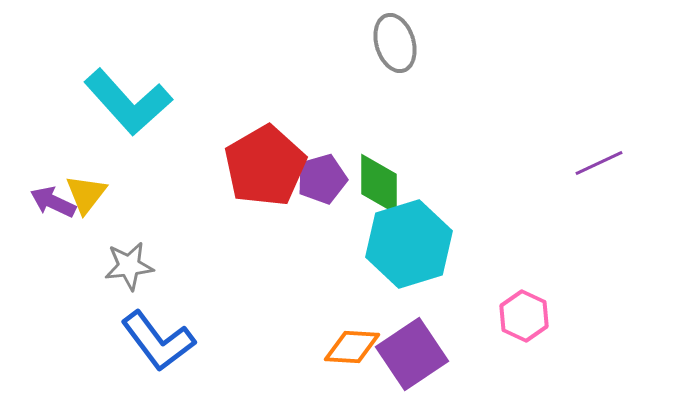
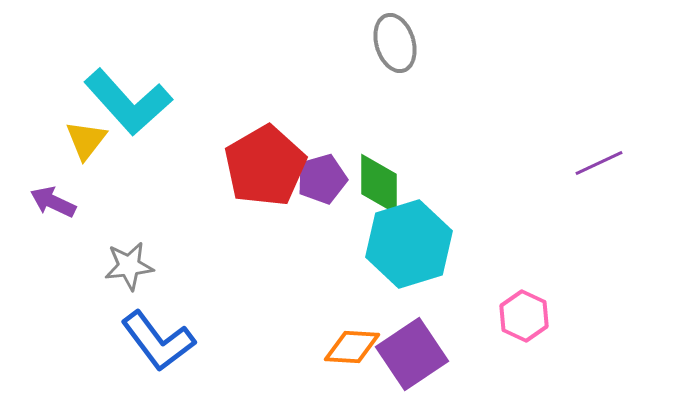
yellow triangle: moved 54 px up
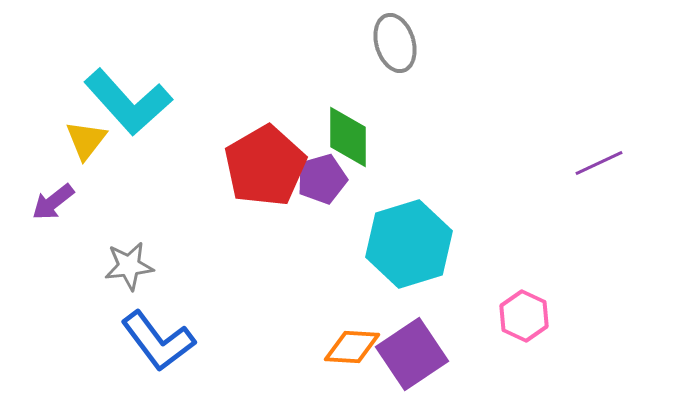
green diamond: moved 31 px left, 47 px up
purple arrow: rotated 63 degrees counterclockwise
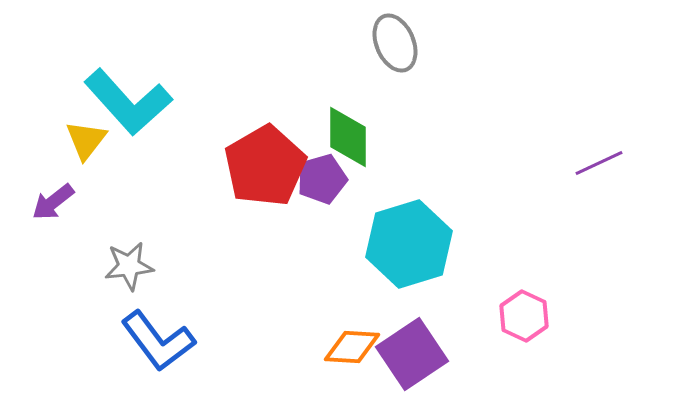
gray ellipse: rotated 6 degrees counterclockwise
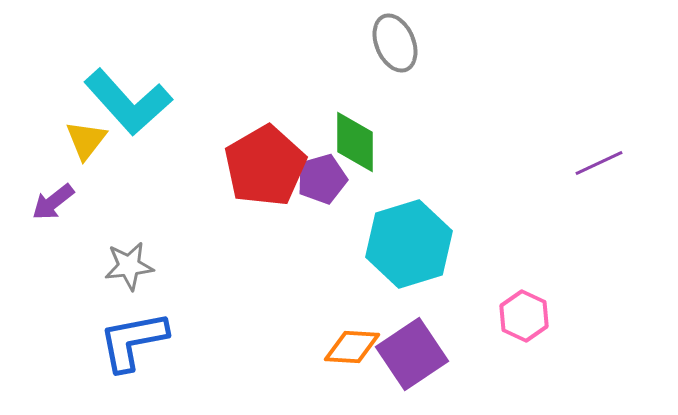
green diamond: moved 7 px right, 5 px down
blue L-shape: moved 25 px left; rotated 116 degrees clockwise
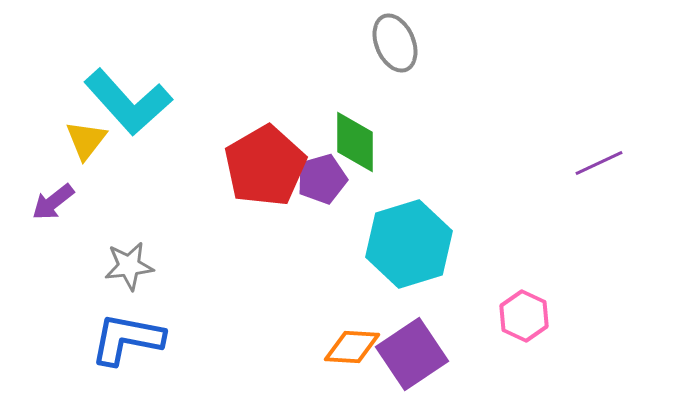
blue L-shape: moved 6 px left, 2 px up; rotated 22 degrees clockwise
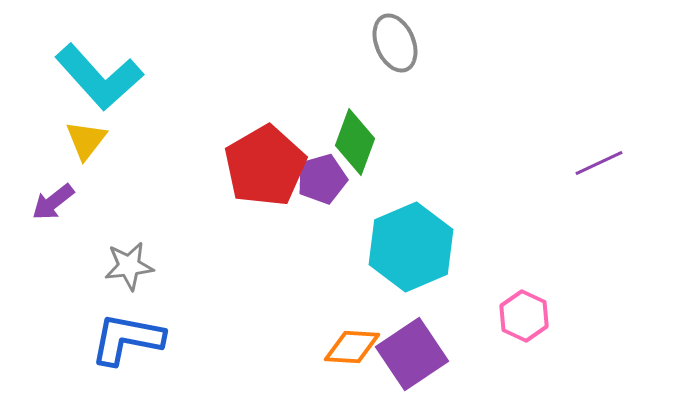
cyan L-shape: moved 29 px left, 25 px up
green diamond: rotated 20 degrees clockwise
cyan hexagon: moved 2 px right, 3 px down; rotated 6 degrees counterclockwise
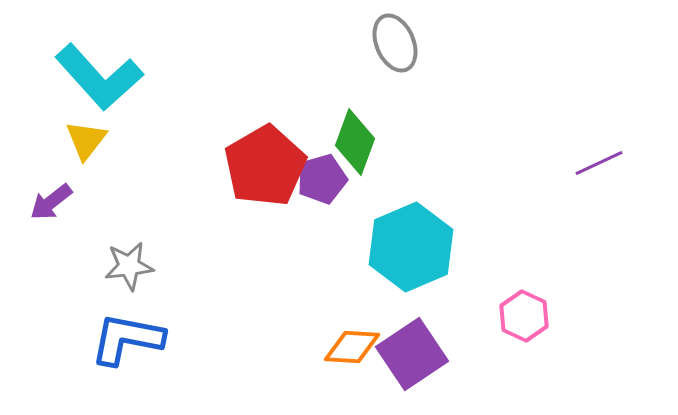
purple arrow: moved 2 px left
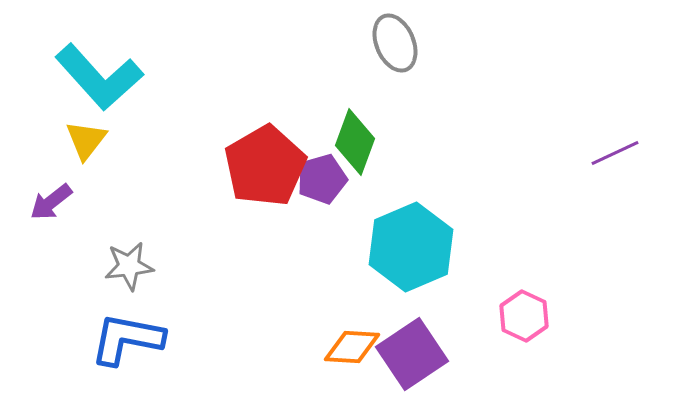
purple line: moved 16 px right, 10 px up
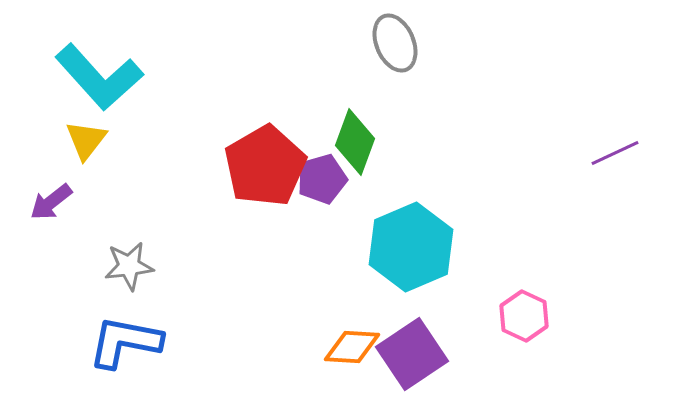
blue L-shape: moved 2 px left, 3 px down
